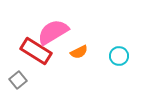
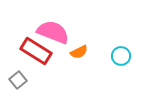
pink semicircle: rotated 52 degrees clockwise
cyan circle: moved 2 px right
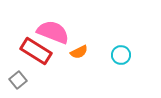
cyan circle: moved 1 px up
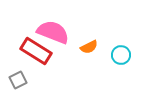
orange semicircle: moved 10 px right, 5 px up
gray square: rotated 12 degrees clockwise
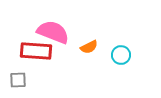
red rectangle: rotated 28 degrees counterclockwise
gray square: rotated 24 degrees clockwise
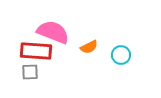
gray square: moved 12 px right, 8 px up
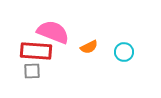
cyan circle: moved 3 px right, 3 px up
gray square: moved 2 px right, 1 px up
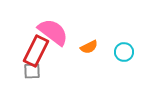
pink semicircle: rotated 16 degrees clockwise
red rectangle: rotated 68 degrees counterclockwise
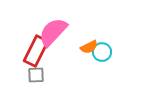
pink semicircle: rotated 84 degrees counterclockwise
cyan circle: moved 22 px left
gray square: moved 4 px right, 4 px down
